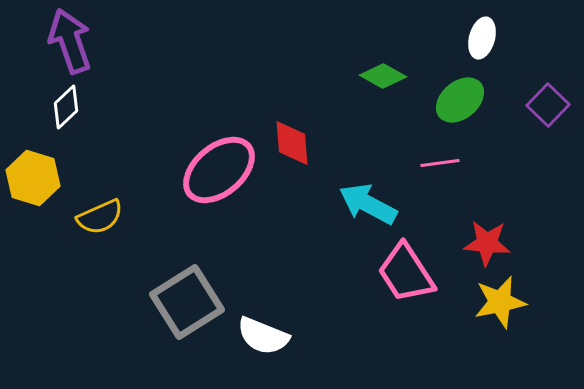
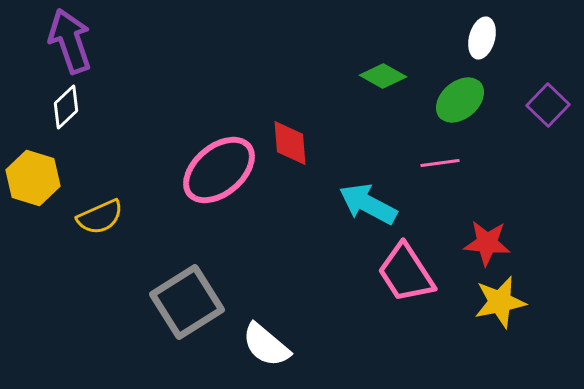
red diamond: moved 2 px left
white semicircle: moved 3 px right, 9 px down; rotated 18 degrees clockwise
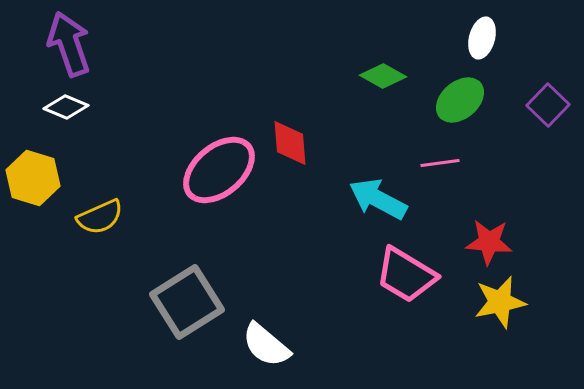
purple arrow: moved 1 px left, 3 px down
white diamond: rotated 66 degrees clockwise
cyan arrow: moved 10 px right, 5 px up
red star: moved 2 px right, 1 px up
pink trapezoid: moved 2 px down; rotated 26 degrees counterclockwise
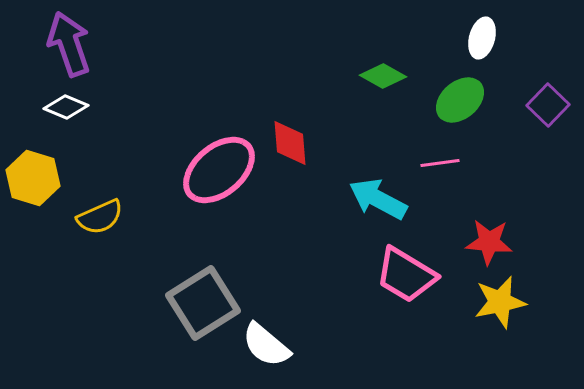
gray square: moved 16 px right, 1 px down
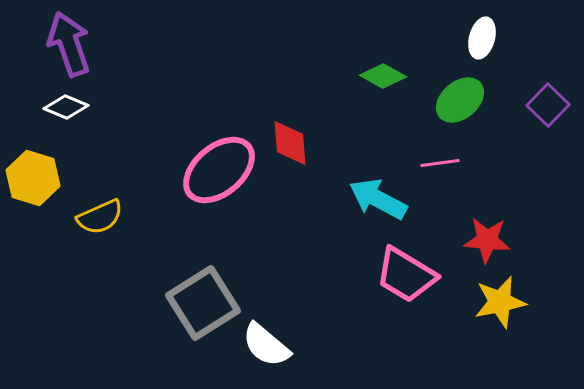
red star: moved 2 px left, 2 px up
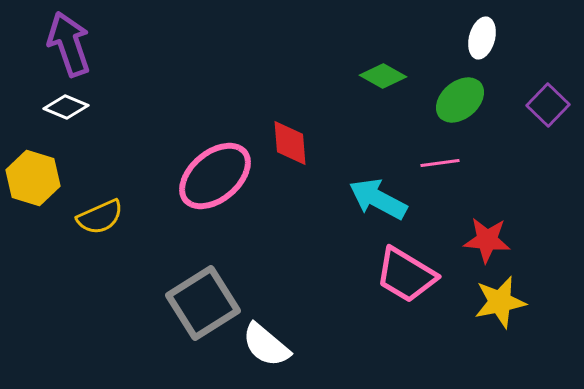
pink ellipse: moved 4 px left, 6 px down
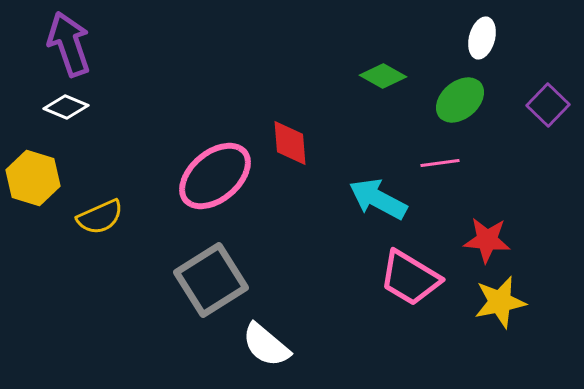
pink trapezoid: moved 4 px right, 3 px down
gray square: moved 8 px right, 23 px up
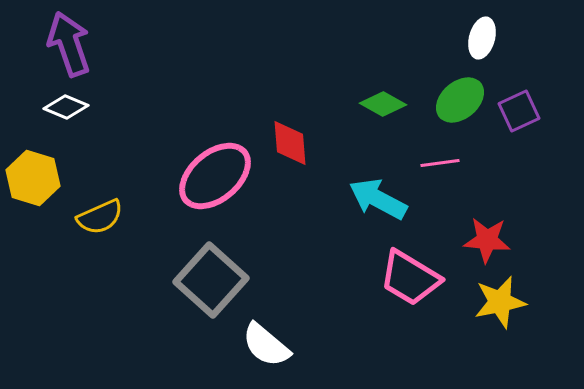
green diamond: moved 28 px down
purple square: moved 29 px left, 6 px down; rotated 21 degrees clockwise
gray square: rotated 16 degrees counterclockwise
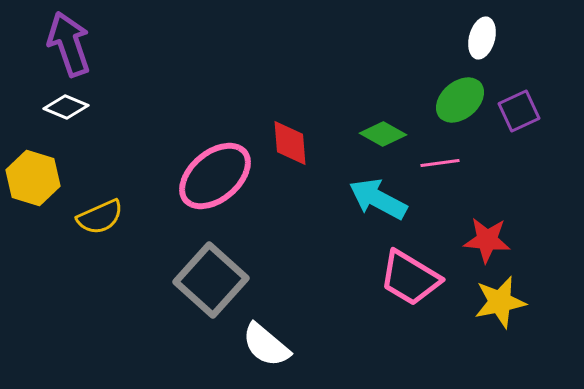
green diamond: moved 30 px down
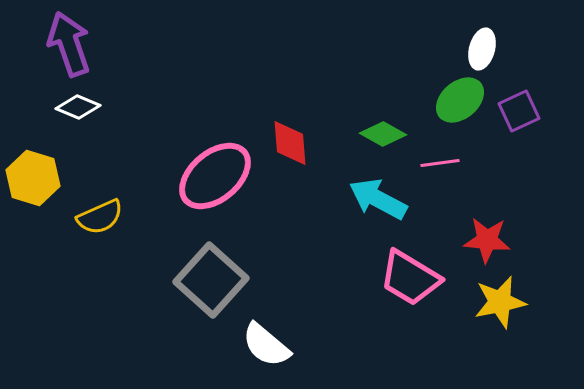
white ellipse: moved 11 px down
white diamond: moved 12 px right
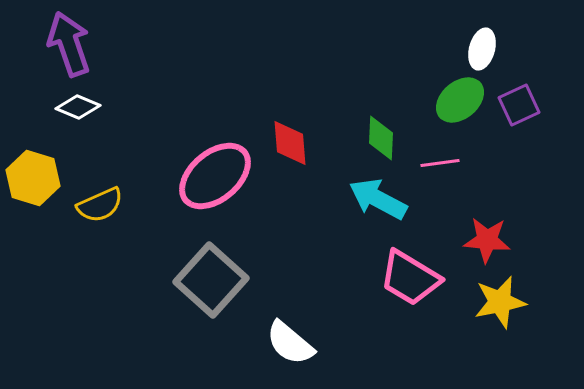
purple square: moved 6 px up
green diamond: moved 2 px left, 4 px down; rotated 63 degrees clockwise
yellow semicircle: moved 12 px up
white semicircle: moved 24 px right, 2 px up
